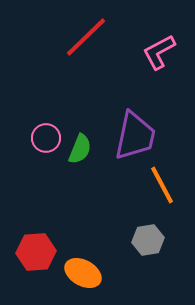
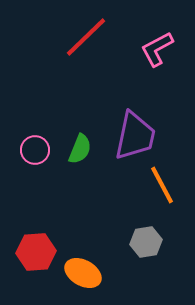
pink L-shape: moved 2 px left, 3 px up
pink circle: moved 11 px left, 12 px down
gray hexagon: moved 2 px left, 2 px down
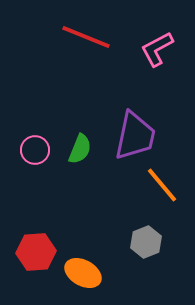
red line: rotated 66 degrees clockwise
orange line: rotated 12 degrees counterclockwise
gray hexagon: rotated 12 degrees counterclockwise
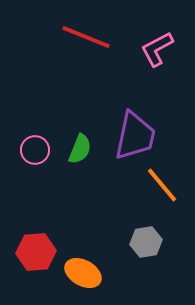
gray hexagon: rotated 12 degrees clockwise
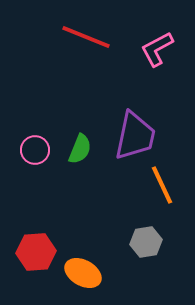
orange line: rotated 15 degrees clockwise
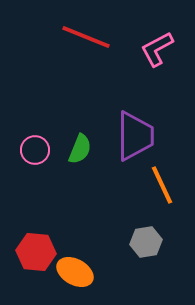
purple trapezoid: rotated 12 degrees counterclockwise
red hexagon: rotated 9 degrees clockwise
orange ellipse: moved 8 px left, 1 px up
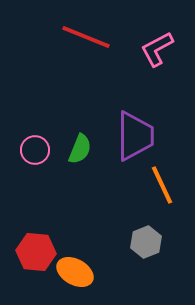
gray hexagon: rotated 12 degrees counterclockwise
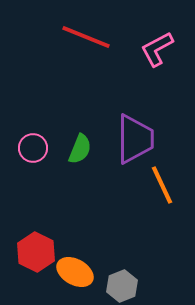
purple trapezoid: moved 3 px down
pink circle: moved 2 px left, 2 px up
gray hexagon: moved 24 px left, 44 px down
red hexagon: rotated 21 degrees clockwise
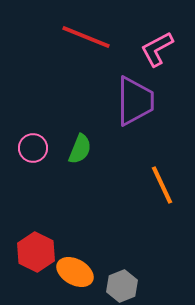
purple trapezoid: moved 38 px up
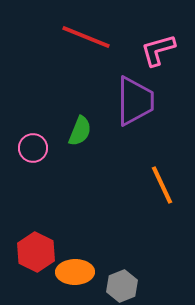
pink L-shape: moved 1 px right, 1 px down; rotated 12 degrees clockwise
green semicircle: moved 18 px up
orange ellipse: rotated 30 degrees counterclockwise
